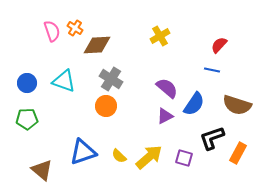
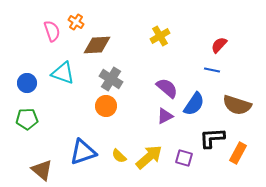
orange cross: moved 1 px right, 6 px up
cyan triangle: moved 1 px left, 8 px up
black L-shape: rotated 16 degrees clockwise
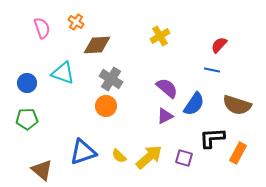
pink semicircle: moved 10 px left, 3 px up
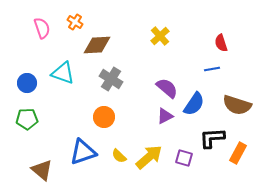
orange cross: moved 1 px left
yellow cross: rotated 12 degrees counterclockwise
red semicircle: moved 2 px right, 2 px up; rotated 60 degrees counterclockwise
blue line: moved 1 px up; rotated 21 degrees counterclockwise
orange circle: moved 2 px left, 11 px down
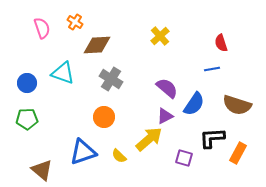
yellow arrow: moved 18 px up
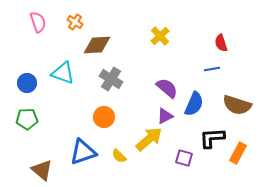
pink semicircle: moved 4 px left, 6 px up
blue semicircle: rotated 10 degrees counterclockwise
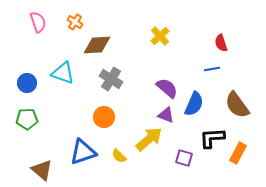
brown semicircle: rotated 36 degrees clockwise
purple triangle: moved 1 px right, 1 px up; rotated 48 degrees clockwise
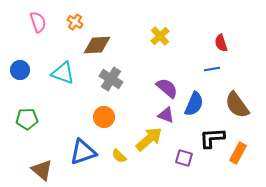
blue circle: moved 7 px left, 13 px up
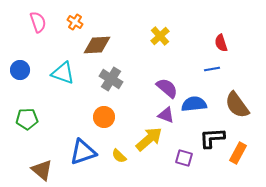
blue semicircle: rotated 120 degrees counterclockwise
